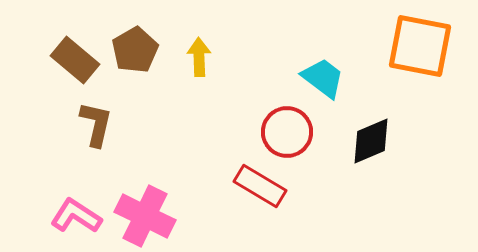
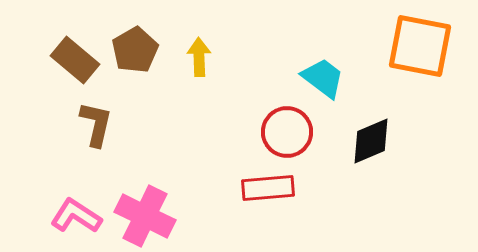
red rectangle: moved 8 px right, 2 px down; rotated 36 degrees counterclockwise
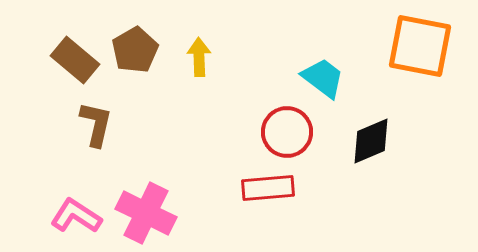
pink cross: moved 1 px right, 3 px up
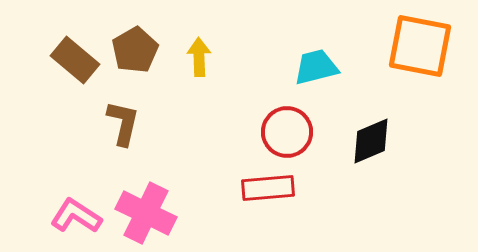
cyan trapezoid: moved 7 px left, 11 px up; rotated 51 degrees counterclockwise
brown L-shape: moved 27 px right, 1 px up
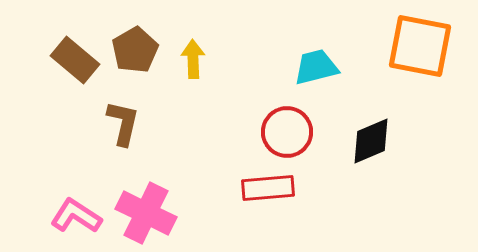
yellow arrow: moved 6 px left, 2 px down
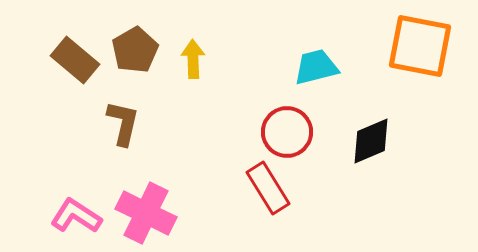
red rectangle: rotated 63 degrees clockwise
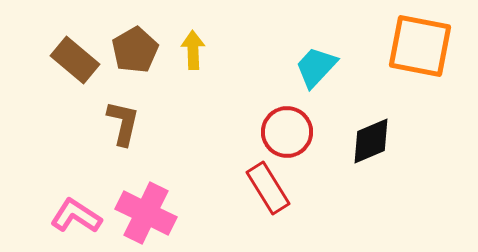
yellow arrow: moved 9 px up
cyan trapezoid: rotated 33 degrees counterclockwise
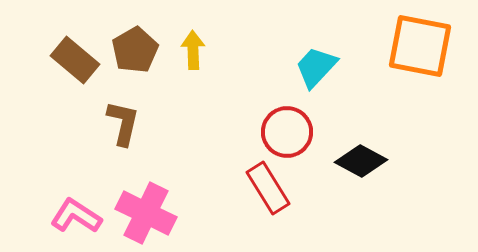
black diamond: moved 10 px left, 20 px down; rotated 51 degrees clockwise
